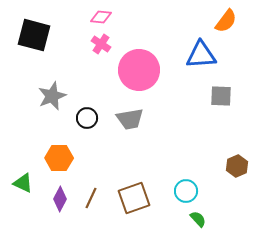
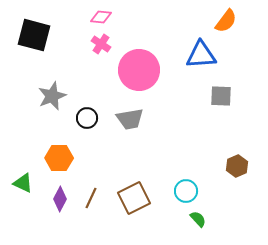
brown square: rotated 8 degrees counterclockwise
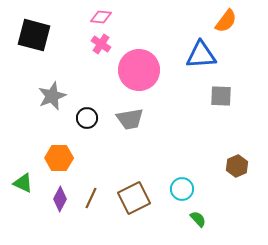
cyan circle: moved 4 px left, 2 px up
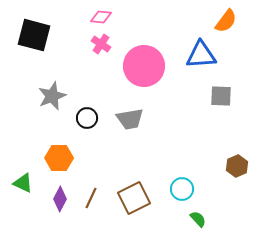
pink circle: moved 5 px right, 4 px up
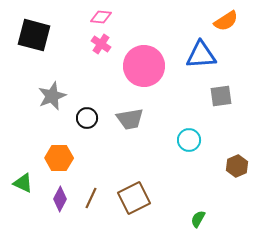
orange semicircle: rotated 20 degrees clockwise
gray square: rotated 10 degrees counterclockwise
cyan circle: moved 7 px right, 49 px up
green semicircle: rotated 108 degrees counterclockwise
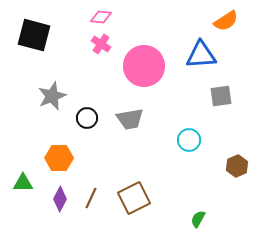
green triangle: rotated 25 degrees counterclockwise
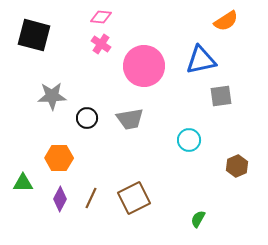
blue triangle: moved 5 px down; rotated 8 degrees counterclockwise
gray star: rotated 20 degrees clockwise
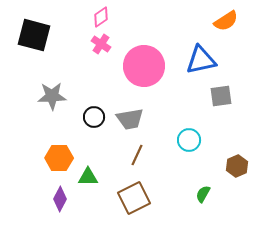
pink diamond: rotated 40 degrees counterclockwise
black circle: moved 7 px right, 1 px up
green triangle: moved 65 px right, 6 px up
brown line: moved 46 px right, 43 px up
green semicircle: moved 5 px right, 25 px up
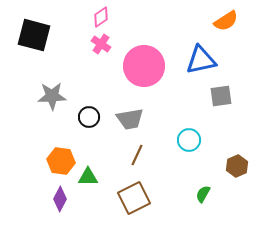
black circle: moved 5 px left
orange hexagon: moved 2 px right, 3 px down; rotated 8 degrees clockwise
